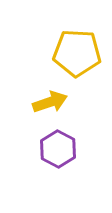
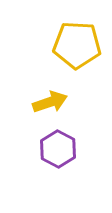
yellow pentagon: moved 8 px up
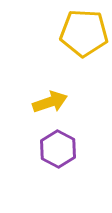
yellow pentagon: moved 7 px right, 12 px up
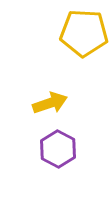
yellow arrow: moved 1 px down
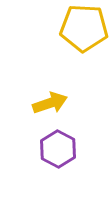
yellow pentagon: moved 5 px up
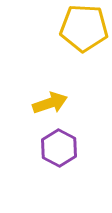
purple hexagon: moved 1 px right, 1 px up
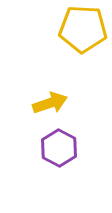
yellow pentagon: moved 1 px left, 1 px down
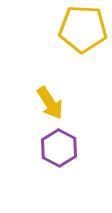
yellow arrow: rotated 76 degrees clockwise
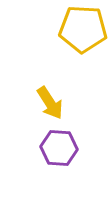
purple hexagon: rotated 24 degrees counterclockwise
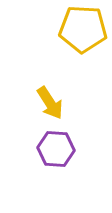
purple hexagon: moved 3 px left, 1 px down
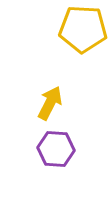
yellow arrow: rotated 120 degrees counterclockwise
